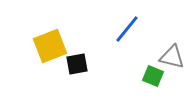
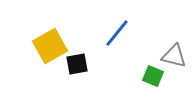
blue line: moved 10 px left, 4 px down
yellow square: rotated 8 degrees counterclockwise
gray triangle: moved 2 px right, 1 px up
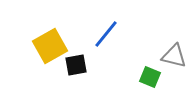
blue line: moved 11 px left, 1 px down
black square: moved 1 px left, 1 px down
green square: moved 3 px left, 1 px down
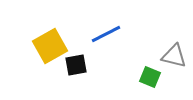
blue line: rotated 24 degrees clockwise
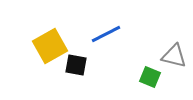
black square: rotated 20 degrees clockwise
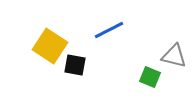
blue line: moved 3 px right, 4 px up
yellow square: rotated 28 degrees counterclockwise
black square: moved 1 px left
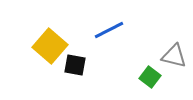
yellow square: rotated 8 degrees clockwise
green square: rotated 15 degrees clockwise
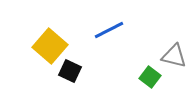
black square: moved 5 px left, 6 px down; rotated 15 degrees clockwise
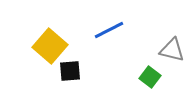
gray triangle: moved 2 px left, 6 px up
black square: rotated 30 degrees counterclockwise
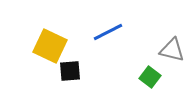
blue line: moved 1 px left, 2 px down
yellow square: rotated 16 degrees counterclockwise
